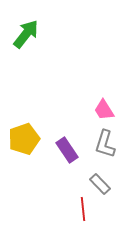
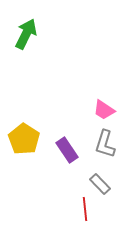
green arrow: rotated 12 degrees counterclockwise
pink trapezoid: rotated 25 degrees counterclockwise
yellow pentagon: rotated 20 degrees counterclockwise
red line: moved 2 px right
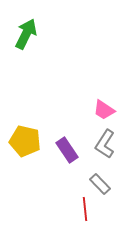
yellow pentagon: moved 1 px right, 2 px down; rotated 20 degrees counterclockwise
gray L-shape: rotated 16 degrees clockwise
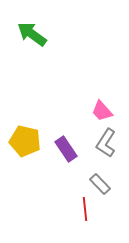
green arrow: moved 6 px right; rotated 80 degrees counterclockwise
pink trapezoid: moved 2 px left, 1 px down; rotated 15 degrees clockwise
gray L-shape: moved 1 px right, 1 px up
purple rectangle: moved 1 px left, 1 px up
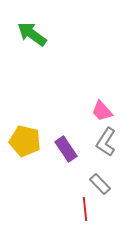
gray L-shape: moved 1 px up
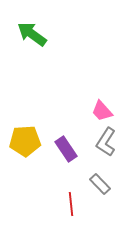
yellow pentagon: rotated 16 degrees counterclockwise
red line: moved 14 px left, 5 px up
